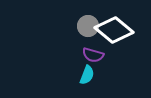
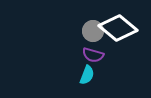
gray circle: moved 5 px right, 5 px down
white diamond: moved 4 px right, 2 px up
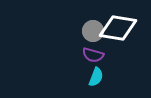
white diamond: rotated 30 degrees counterclockwise
cyan semicircle: moved 9 px right, 2 px down
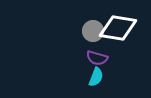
purple semicircle: moved 4 px right, 3 px down
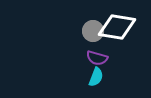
white diamond: moved 1 px left, 1 px up
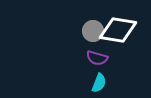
white diamond: moved 1 px right, 3 px down
cyan semicircle: moved 3 px right, 6 px down
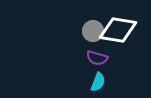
cyan semicircle: moved 1 px left, 1 px up
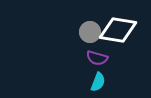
gray circle: moved 3 px left, 1 px down
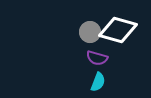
white diamond: rotated 6 degrees clockwise
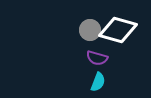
gray circle: moved 2 px up
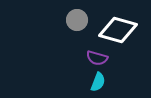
gray circle: moved 13 px left, 10 px up
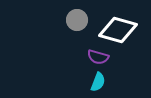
purple semicircle: moved 1 px right, 1 px up
